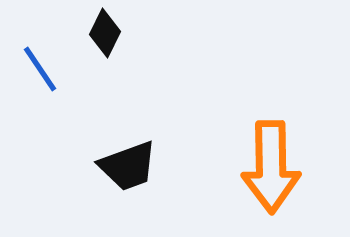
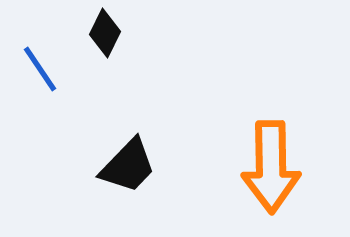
black trapezoid: rotated 26 degrees counterclockwise
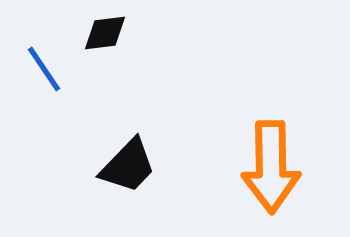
black diamond: rotated 57 degrees clockwise
blue line: moved 4 px right
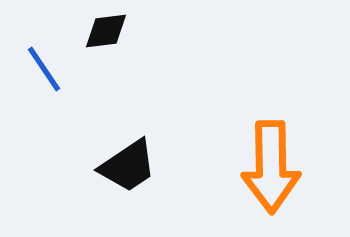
black diamond: moved 1 px right, 2 px up
black trapezoid: rotated 12 degrees clockwise
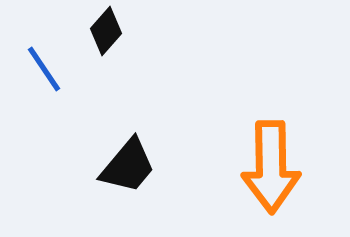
black diamond: rotated 42 degrees counterclockwise
black trapezoid: rotated 16 degrees counterclockwise
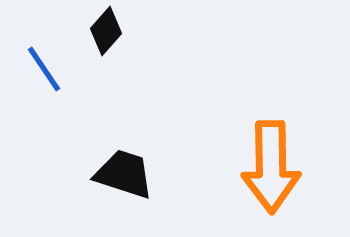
black trapezoid: moved 4 px left, 8 px down; rotated 112 degrees counterclockwise
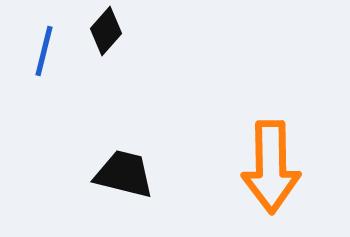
blue line: moved 18 px up; rotated 48 degrees clockwise
black trapezoid: rotated 4 degrees counterclockwise
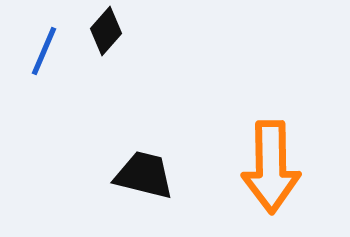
blue line: rotated 9 degrees clockwise
black trapezoid: moved 20 px right, 1 px down
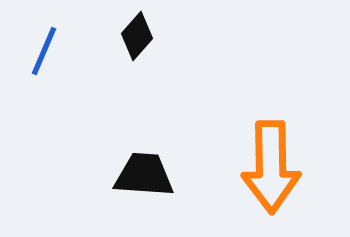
black diamond: moved 31 px right, 5 px down
black trapezoid: rotated 10 degrees counterclockwise
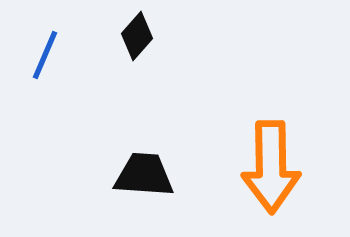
blue line: moved 1 px right, 4 px down
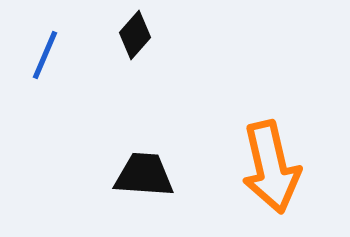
black diamond: moved 2 px left, 1 px up
orange arrow: rotated 12 degrees counterclockwise
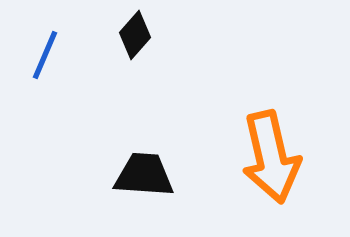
orange arrow: moved 10 px up
